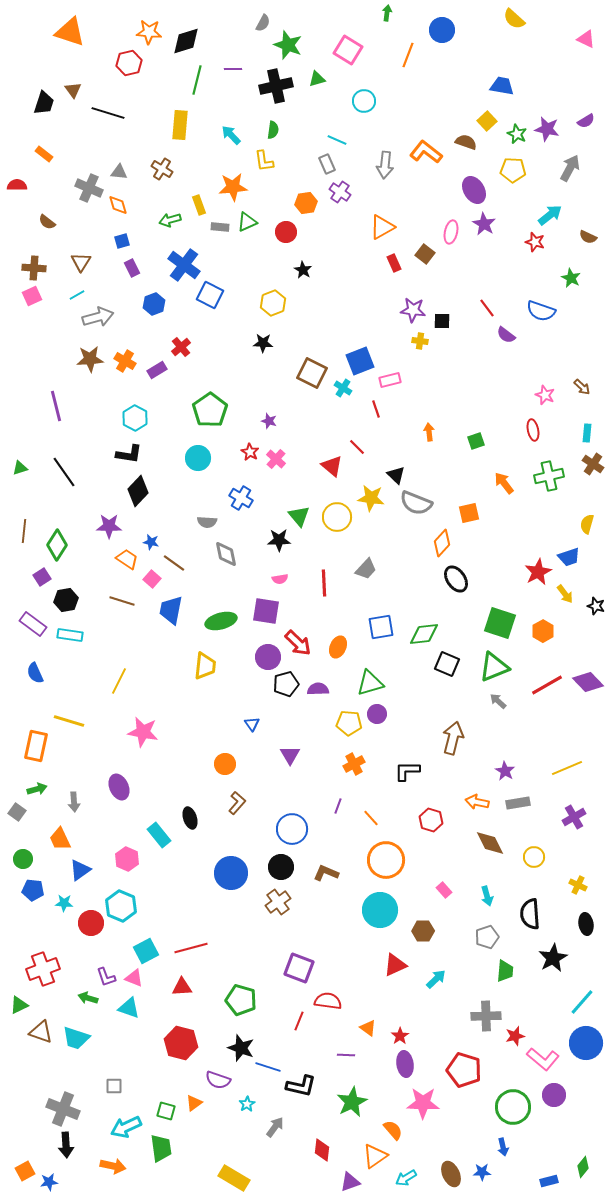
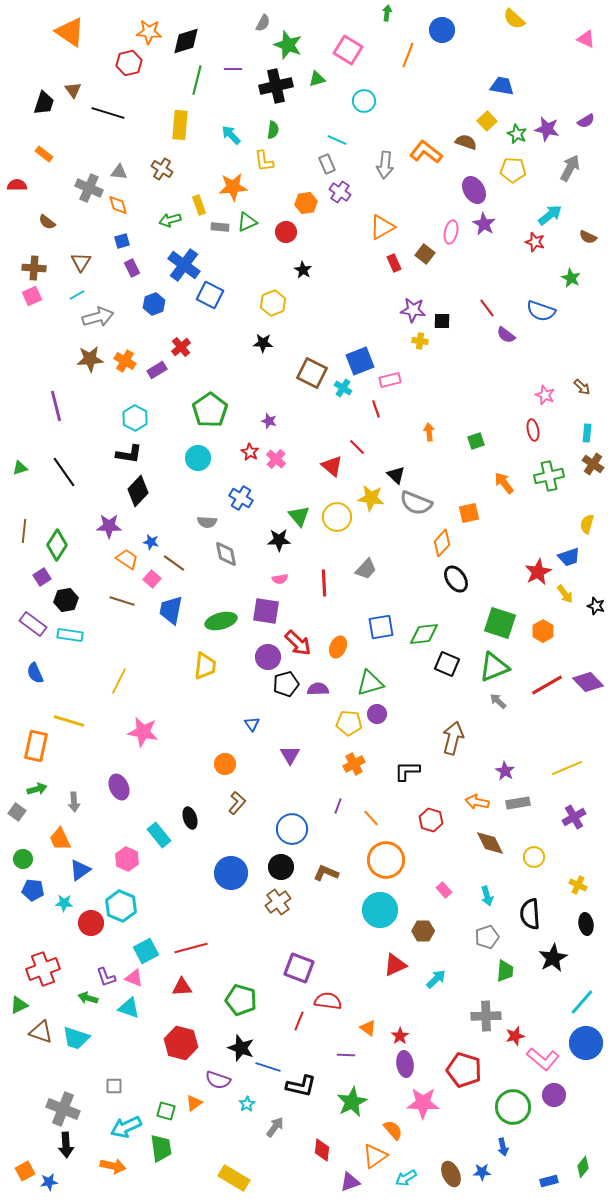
orange triangle at (70, 32): rotated 16 degrees clockwise
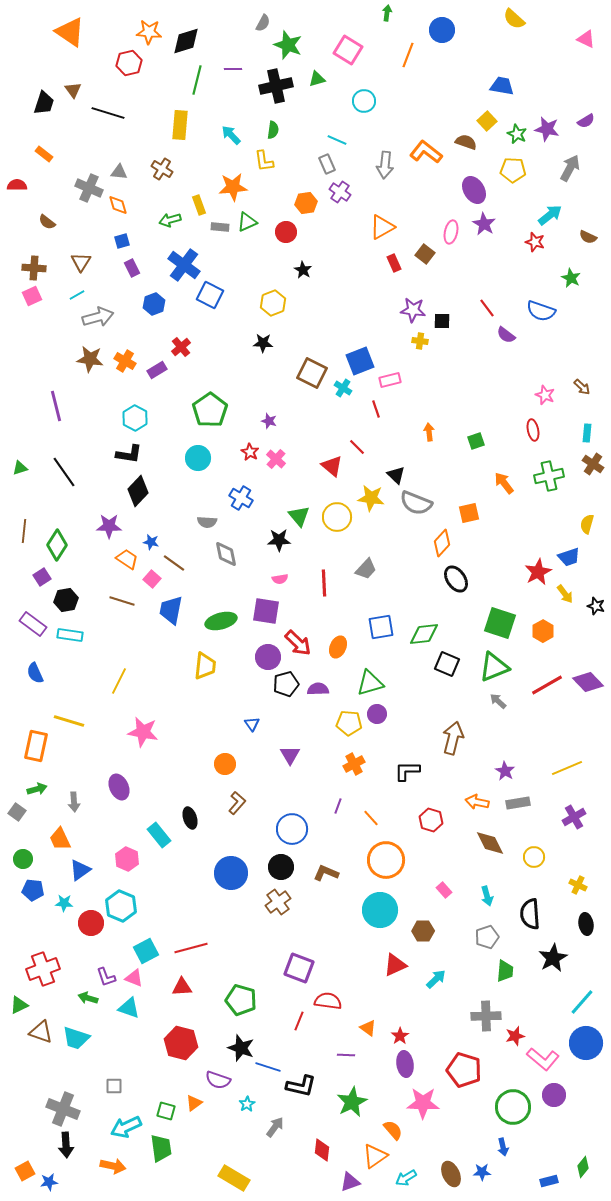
brown star at (90, 359): rotated 12 degrees clockwise
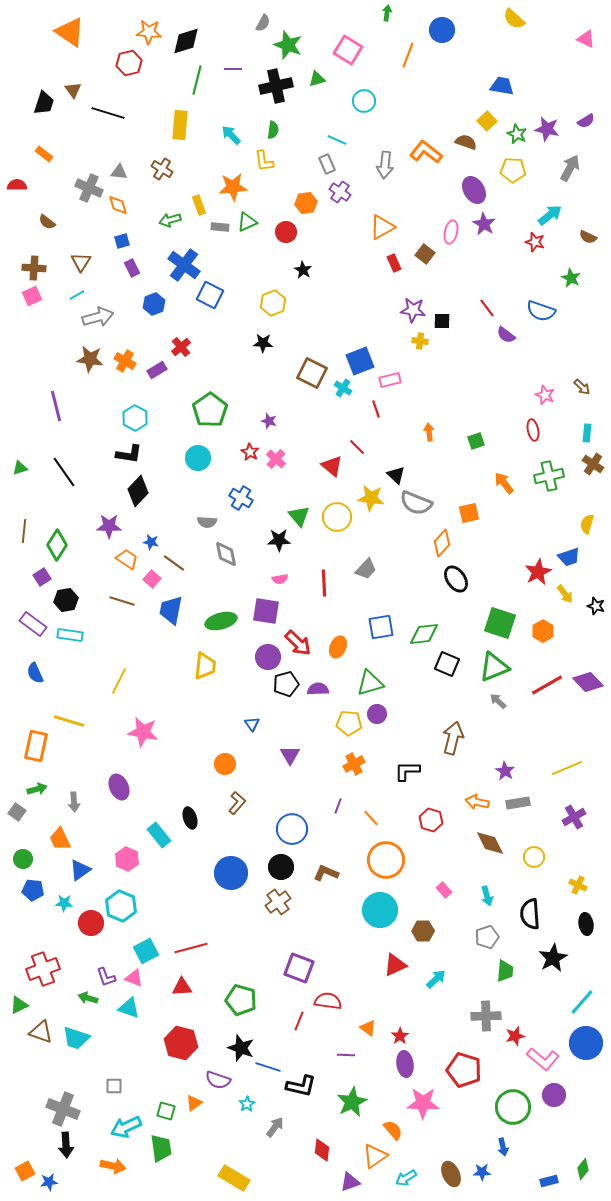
green diamond at (583, 1167): moved 2 px down
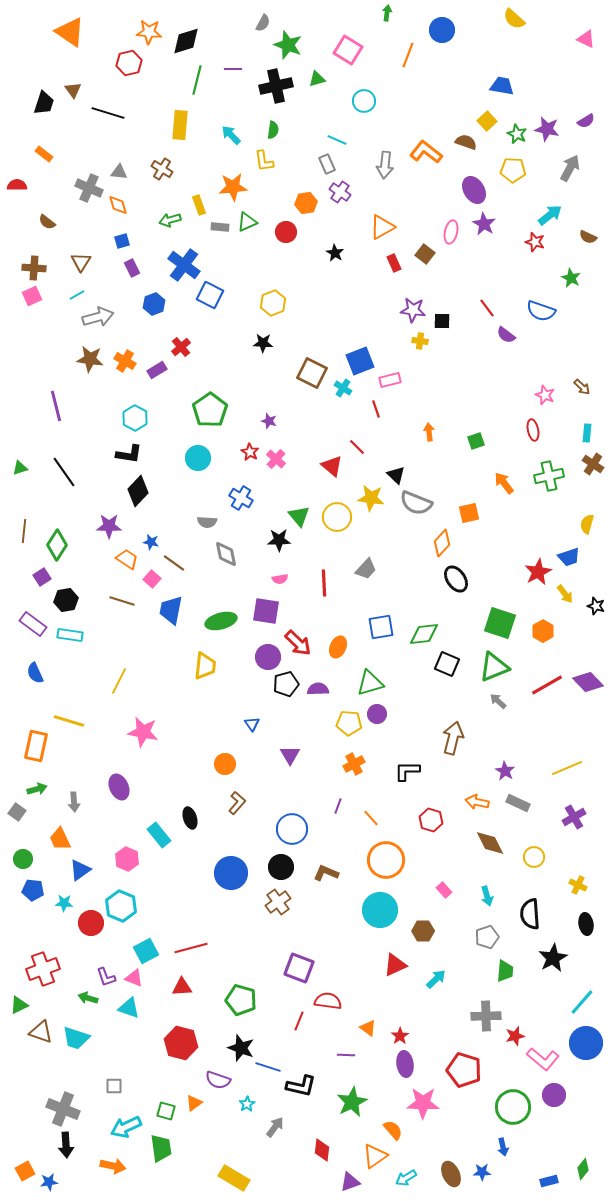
black star at (303, 270): moved 32 px right, 17 px up
gray rectangle at (518, 803): rotated 35 degrees clockwise
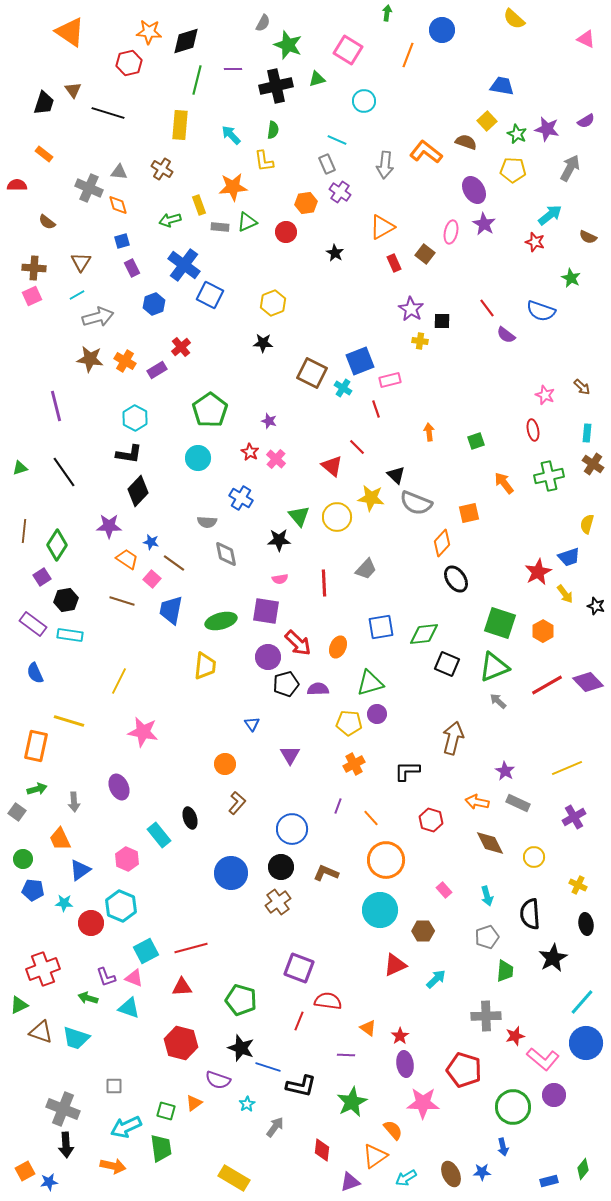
purple star at (413, 310): moved 2 px left, 1 px up; rotated 25 degrees clockwise
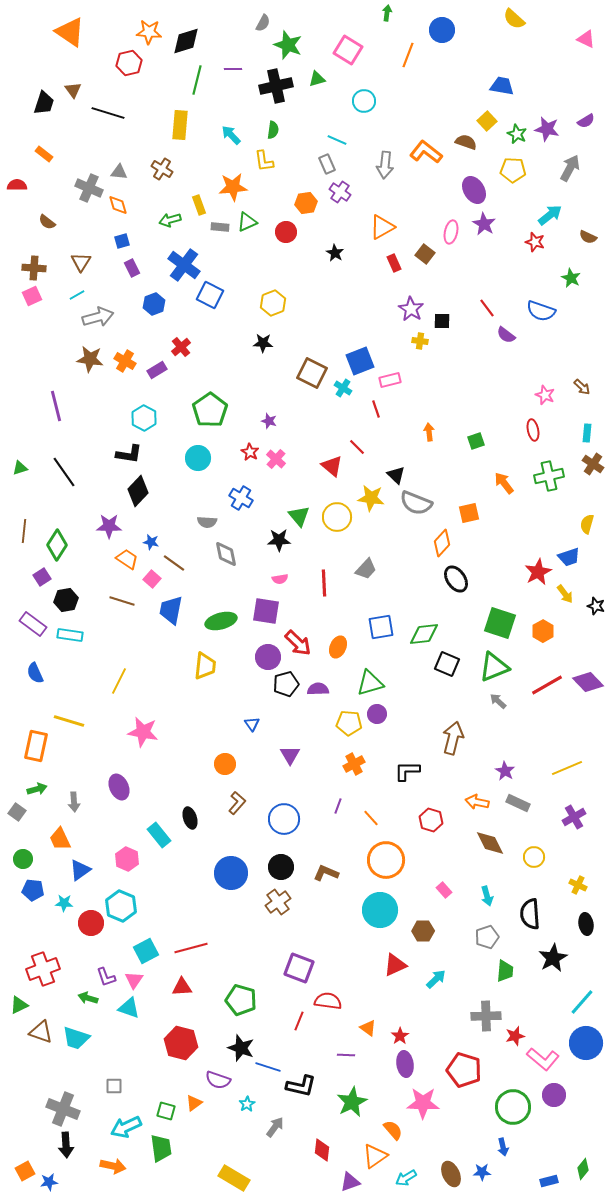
cyan hexagon at (135, 418): moved 9 px right
blue circle at (292, 829): moved 8 px left, 10 px up
pink triangle at (134, 978): moved 2 px down; rotated 42 degrees clockwise
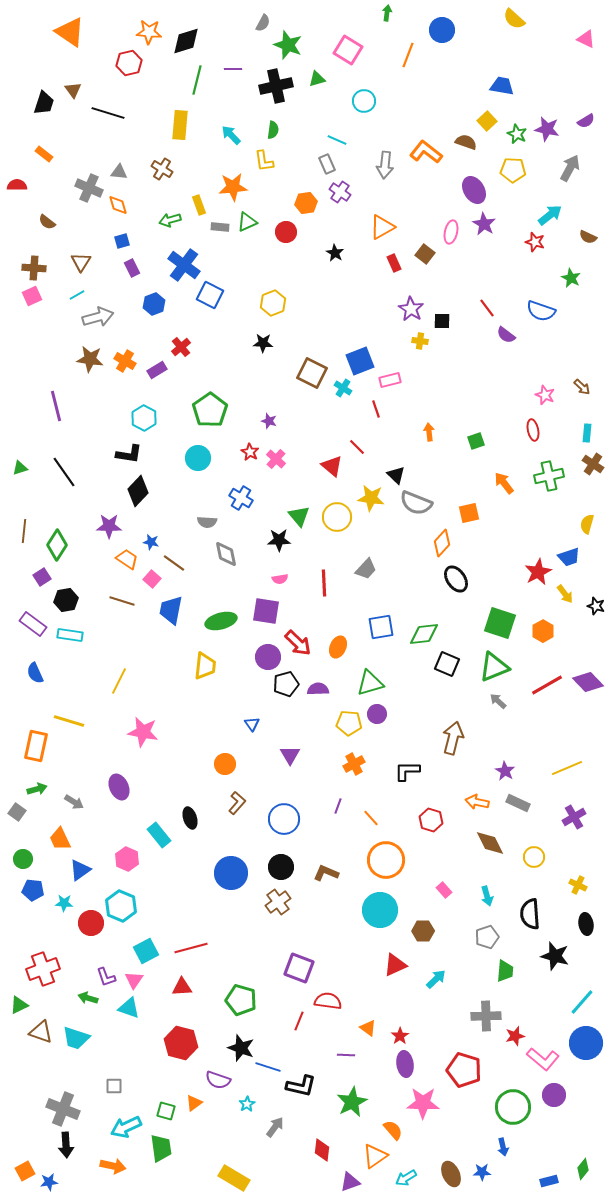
gray arrow at (74, 802): rotated 54 degrees counterclockwise
black star at (553, 958): moved 2 px right, 2 px up; rotated 28 degrees counterclockwise
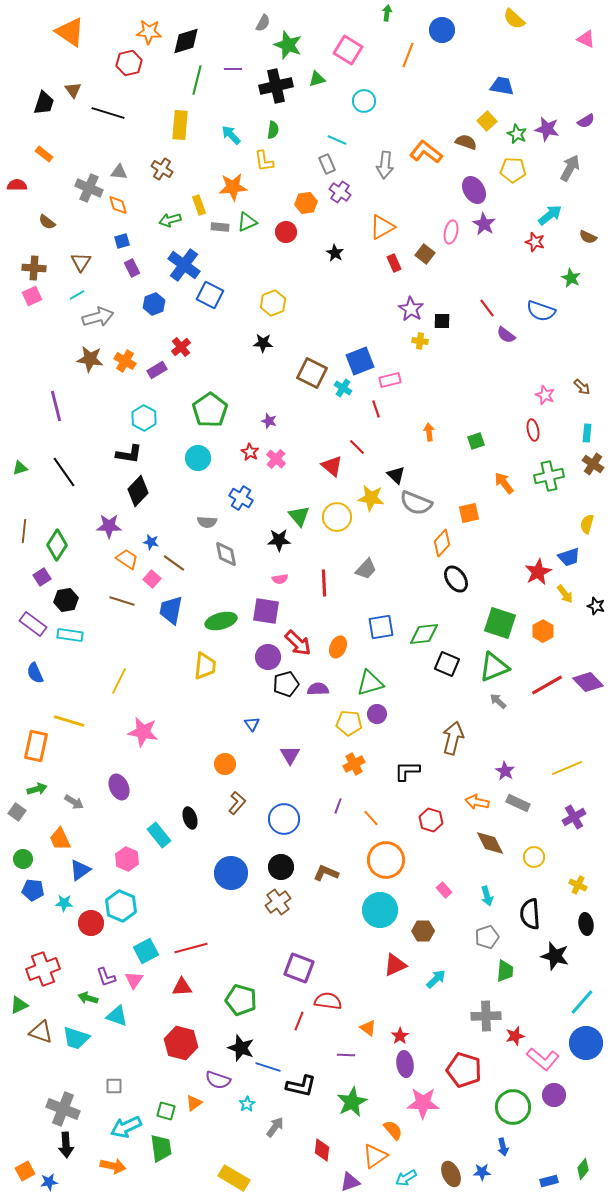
cyan triangle at (129, 1008): moved 12 px left, 8 px down
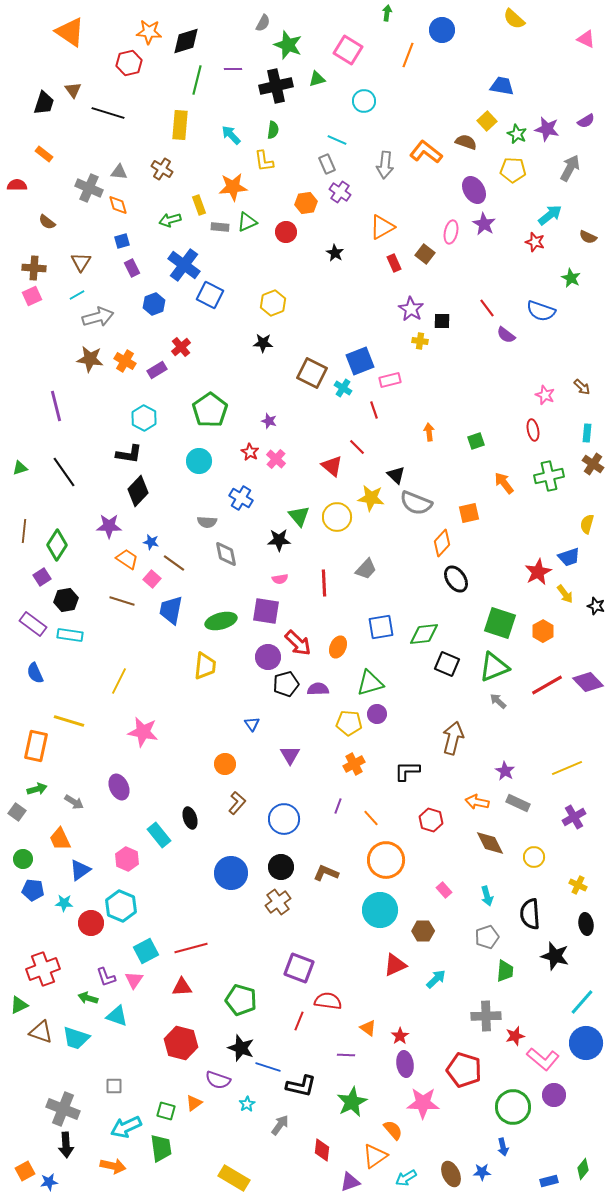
red line at (376, 409): moved 2 px left, 1 px down
cyan circle at (198, 458): moved 1 px right, 3 px down
gray arrow at (275, 1127): moved 5 px right, 2 px up
